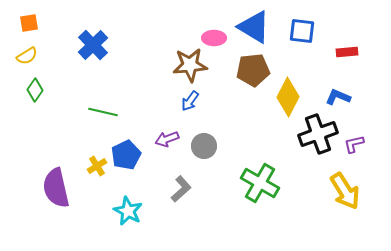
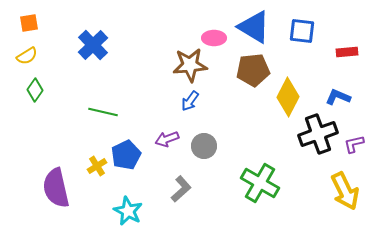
yellow arrow: rotated 6 degrees clockwise
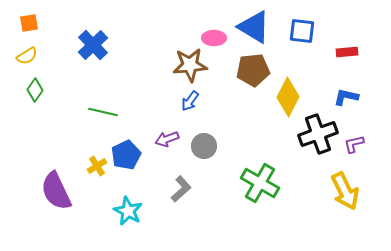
blue L-shape: moved 8 px right; rotated 10 degrees counterclockwise
purple semicircle: moved 3 px down; rotated 12 degrees counterclockwise
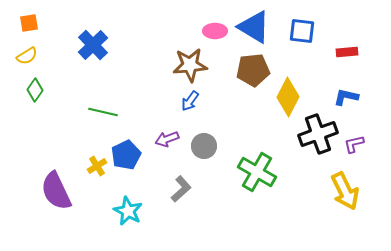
pink ellipse: moved 1 px right, 7 px up
green cross: moved 3 px left, 11 px up
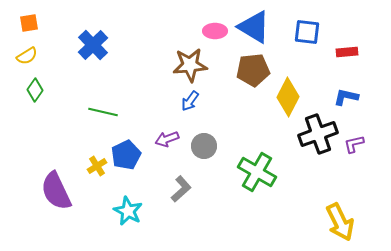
blue square: moved 5 px right, 1 px down
yellow arrow: moved 5 px left, 31 px down
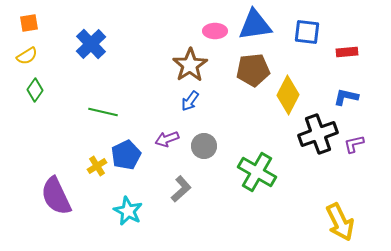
blue triangle: moved 1 px right, 2 px up; rotated 39 degrees counterclockwise
blue cross: moved 2 px left, 1 px up
brown star: rotated 28 degrees counterclockwise
yellow diamond: moved 2 px up
purple semicircle: moved 5 px down
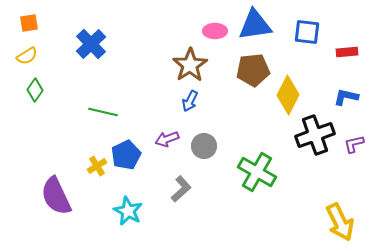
blue arrow: rotated 10 degrees counterclockwise
black cross: moved 3 px left, 1 px down
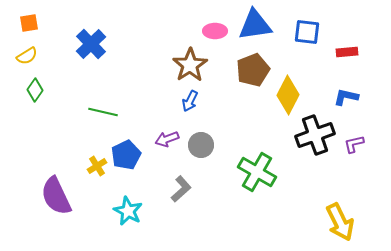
brown pentagon: rotated 16 degrees counterclockwise
gray circle: moved 3 px left, 1 px up
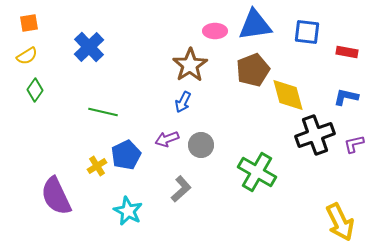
blue cross: moved 2 px left, 3 px down
red rectangle: rotated 15 degrees clockwise
yellow diamond: rotated 42 degrees counterclockwise
blue arrow: moved 7 px left, 1 px down
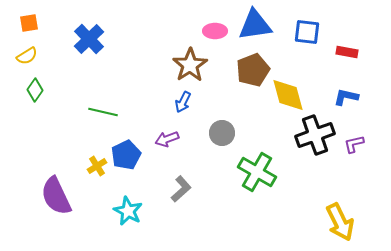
blue cross: moved 8 px up
gray circle: moved 21 px right, 12 px up
